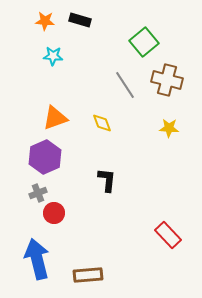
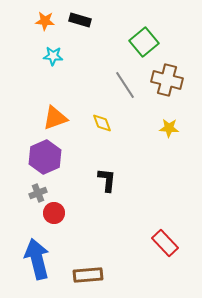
red rectangle: moved 3 px left, 8 px down
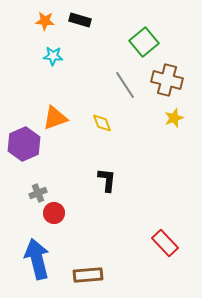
yellow star: moved 5 px right, 10 px up; rotated 24 degrees counterclockwise
purple hexagon: moved 21 px left, 13 px up
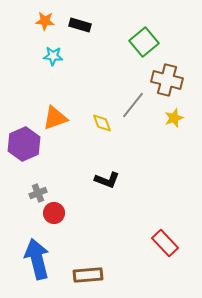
black rectangle: moved 5 px down
gray line: moved 8 px right, 20 px down; rotated 72 degrees clockwise
black L-shape: rotated 105 degrees clockwise
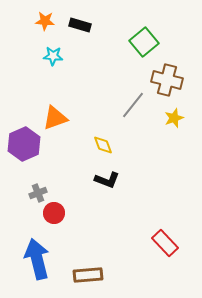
yellow diamond: moved 1 px right, 22 px down
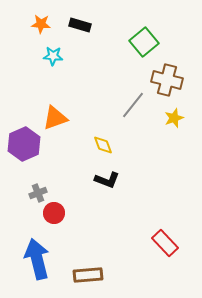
orange star: moved 4 px left, 3 px down
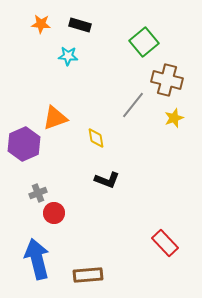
cyan star: moved 15 px right
yellow diamond: moved 7 px left, 7 px up; rotated 10 degrees clockwise
